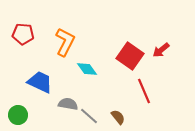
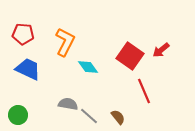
cyan diamond: moved 1 px right, 2 px up
blue trapezoid: moved 12 px left, 13 px up
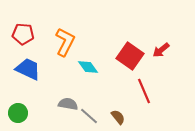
green circle: moved 2 px up
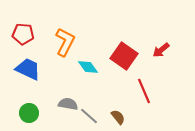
red square: moved 6 px left
green circle: moved 11 px right
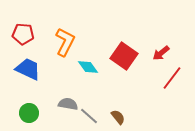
red arrow: moved 3 px down
red line: moved 28 px right, 13 px up; rotated 60 degrees clockwise
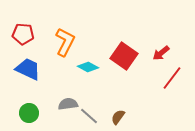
cyan diamond: rotated 25 degrees counterclockwise
gray semicircle: rotated 18 degrees counterclockwise
brown semicircle: rotated 105 degrees counterclockwise
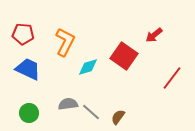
red arrow: moved 7 px left, 18 px up
cyan diamond: rotated 45 degrees counterclockwise
gray line: moved 2 px right, 4 px up
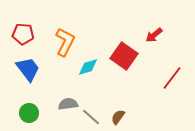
blue trapezoid: rotated 28 degrees clockwise
gray line: moved 5 px down
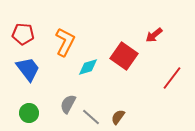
gray semicircle: rotated 54 degrees counterclockwise
